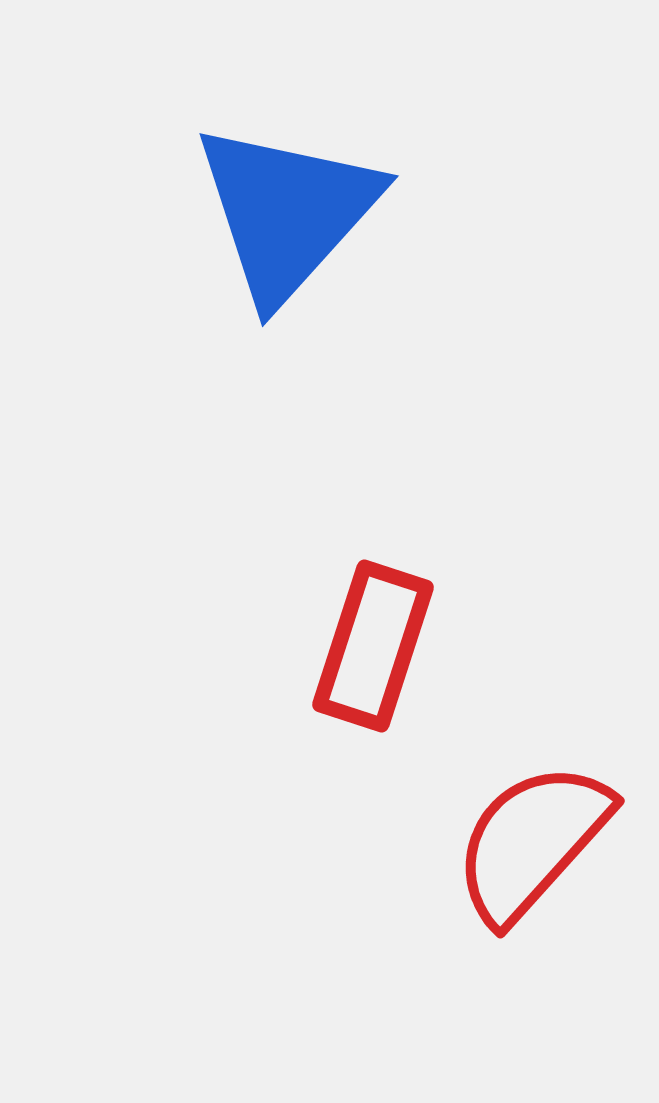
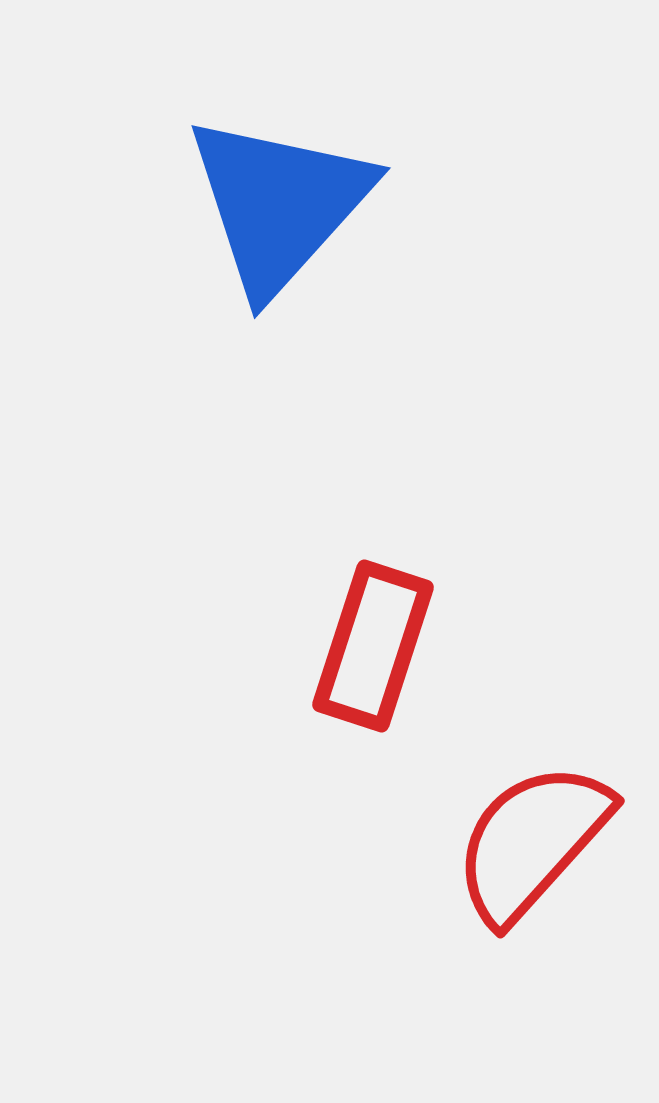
blue triangle: moved 8 px left, 8 px up
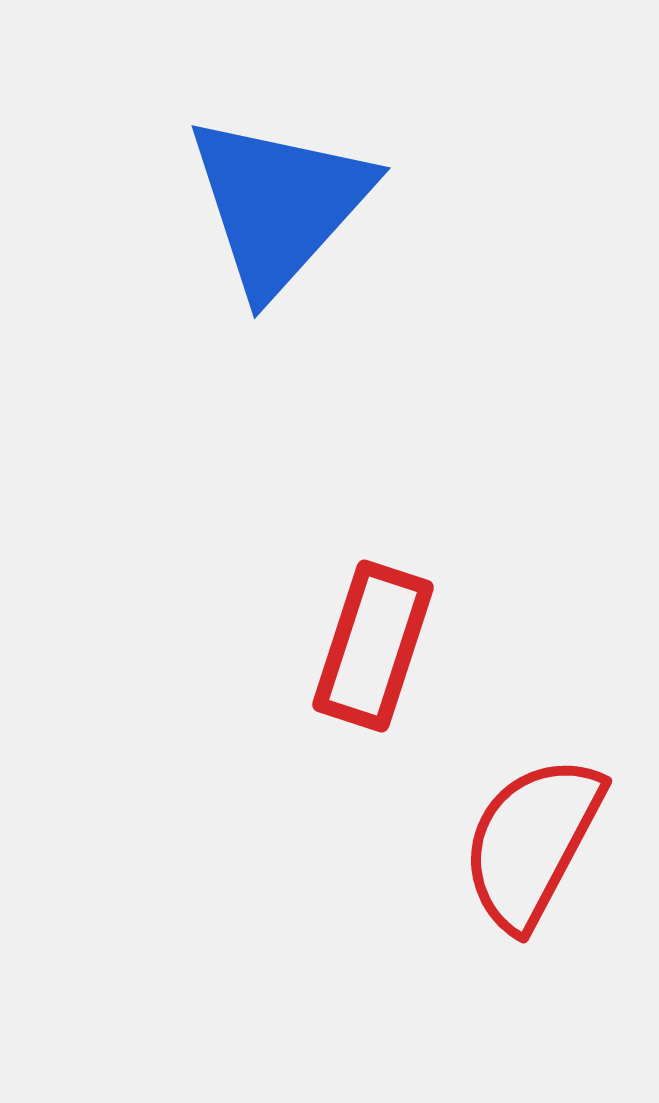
red semicircle: rotated 14 degrees counterclockwise
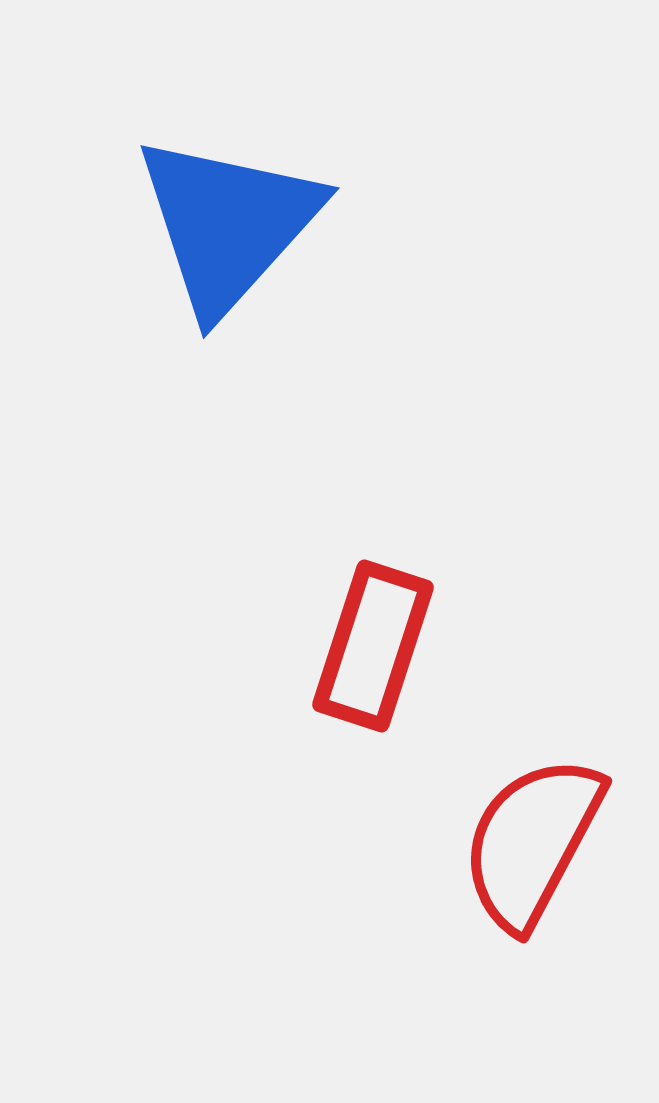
blue triangle: moved 51 px left, 20 px down
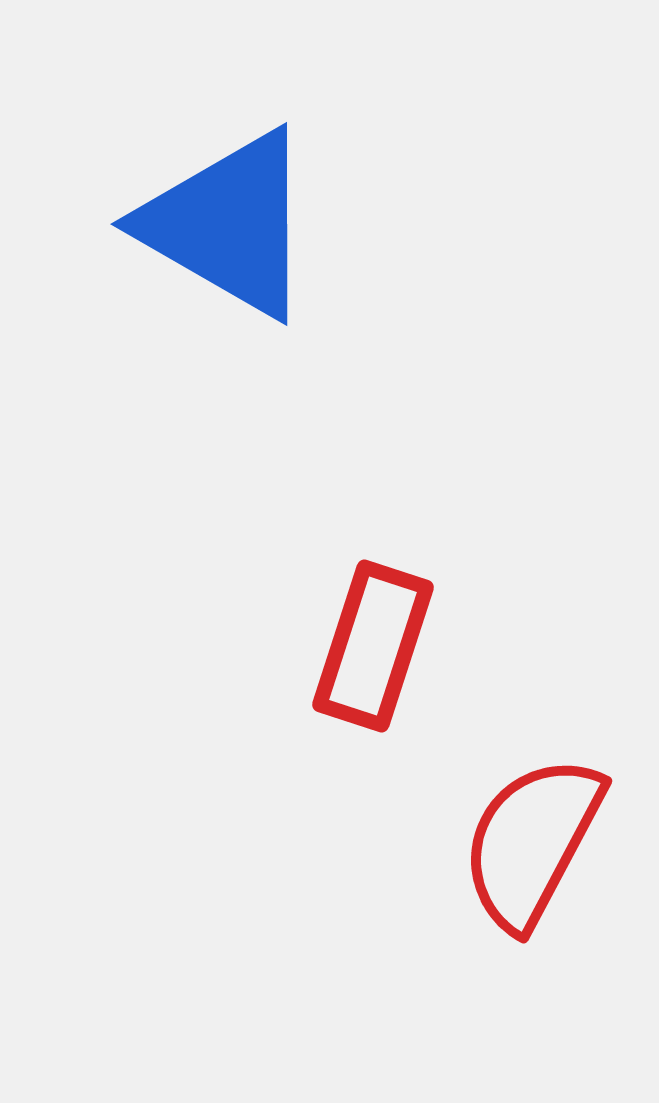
blue triangle: rotated 42 degrees counterclockwise
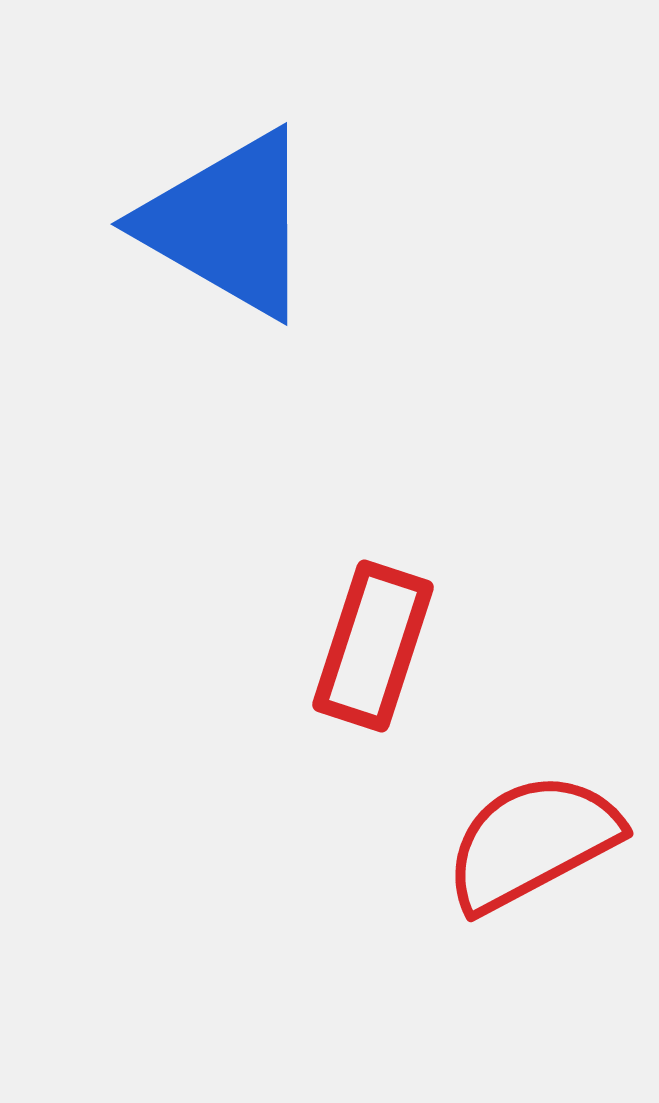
red semicircle: rotated 34 degrees clockwise
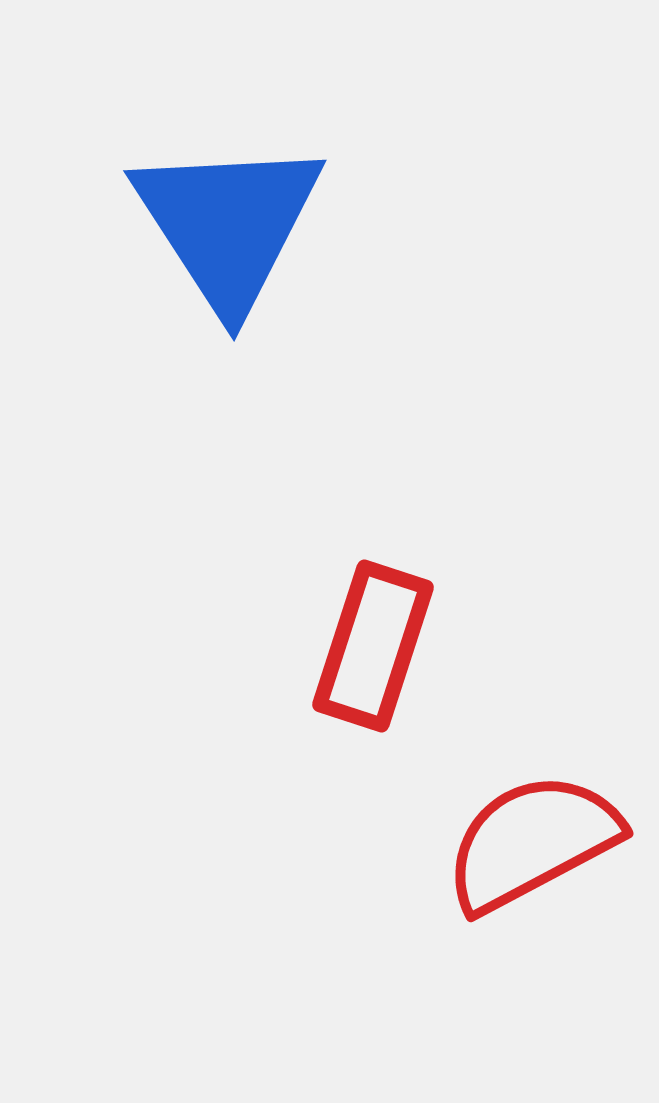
blue triangle: rotated 27 degrees clockwise
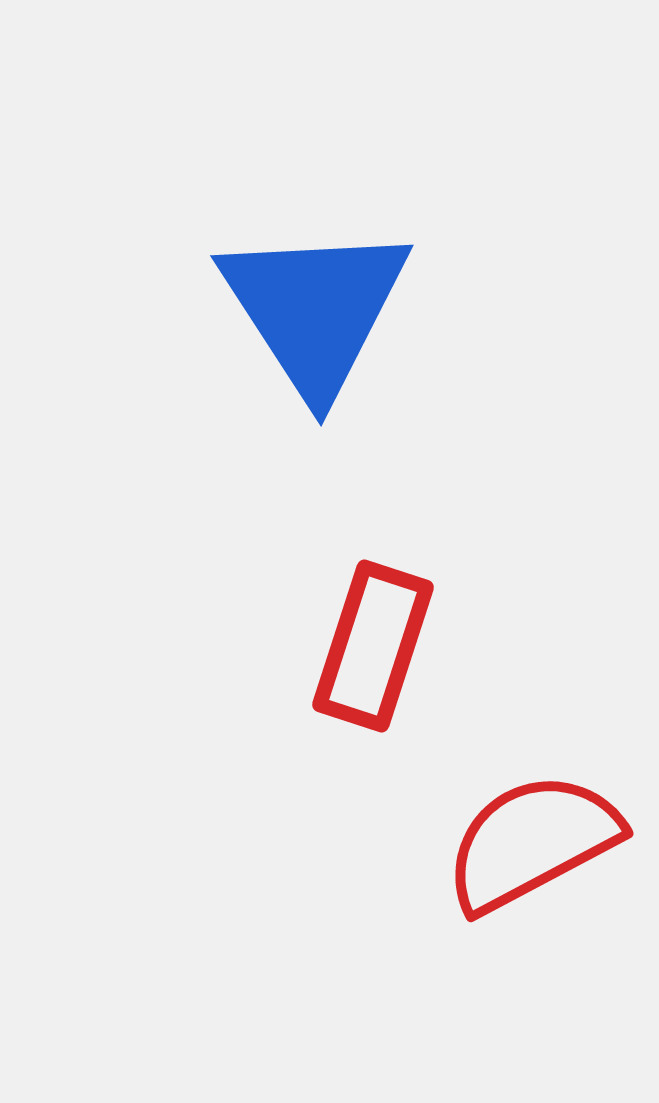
blue triangle: moved 87 px right, 85 px down
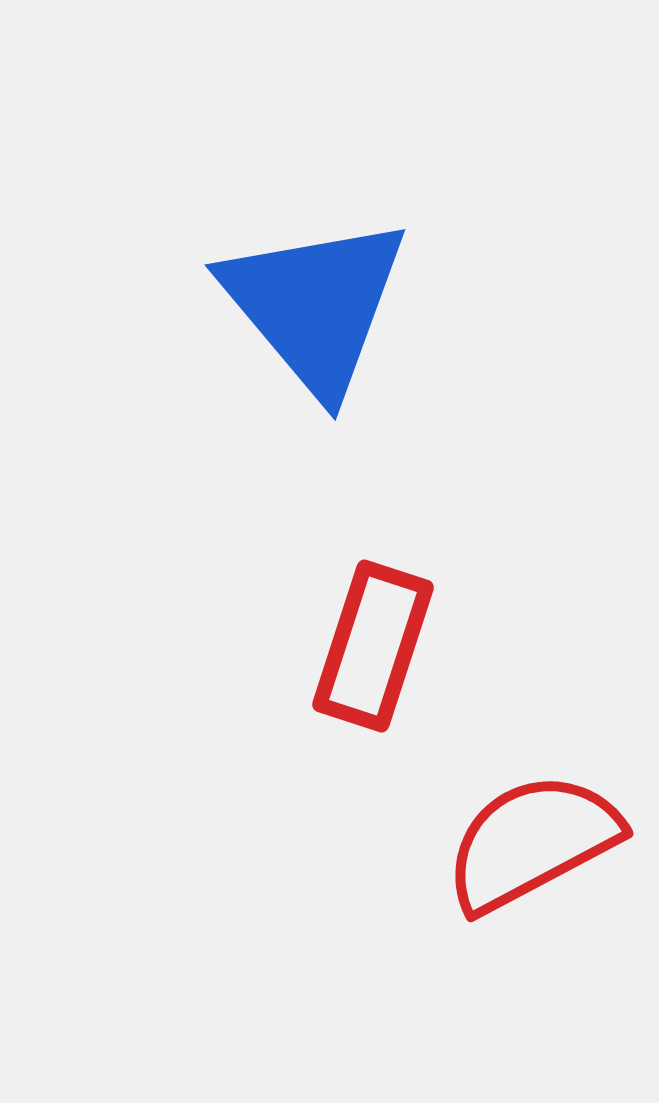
blue triangle: moved 4 px up; rotated 7 degrees counterclockwise
